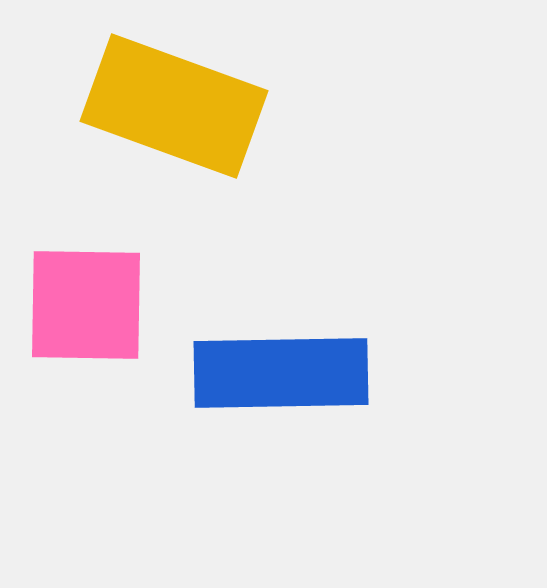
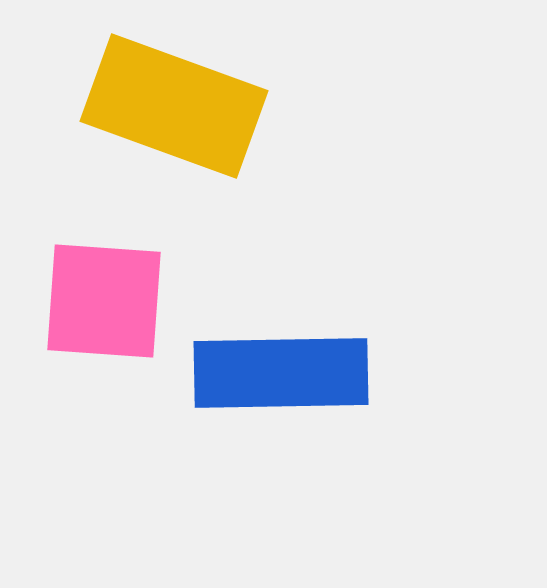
pink square: moved 18 px right, 4 px up; rotated 3 degrees clockwise
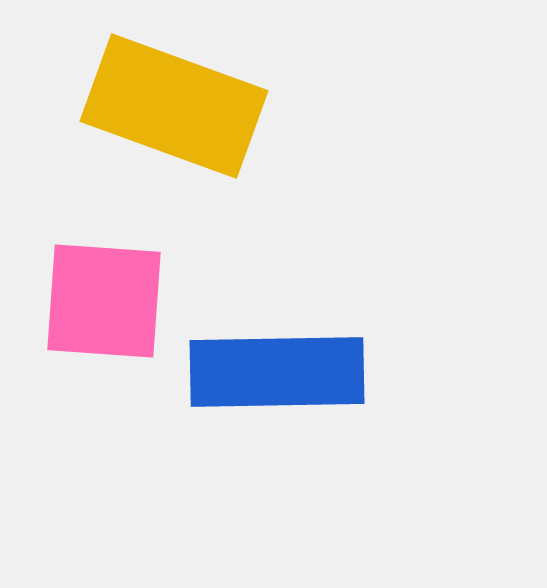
blue rectangle: moved 4 px left, 1 px up
